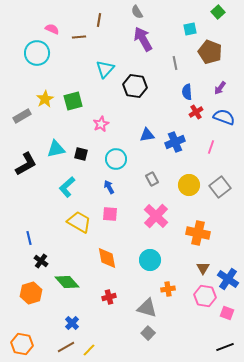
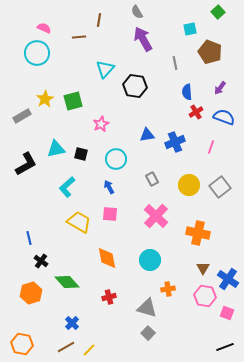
pink semicircle at (52, 29): moved 8 px left, 1 px up
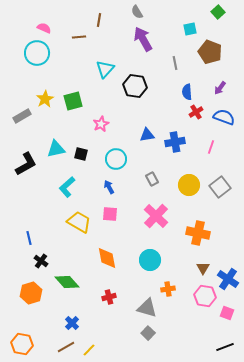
blue cross at (175, 142): rotated 12 degrees clockwise
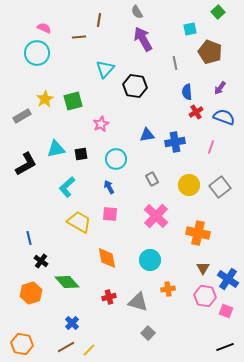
black square at (81, 154): rotated 24 degrees counterclockwise
gray triangle at (147, 308): moved 9 px left, 6 px up
pink square at (227, 313): moved 1 px left, 2 px up
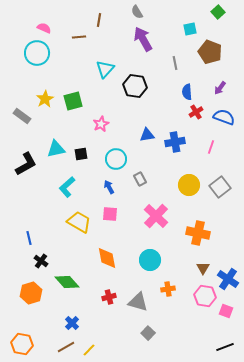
gray rectangle at (22, 116): rotated 66 degrees clockwise
gray rectangle at (152, 179): moved 12 px left
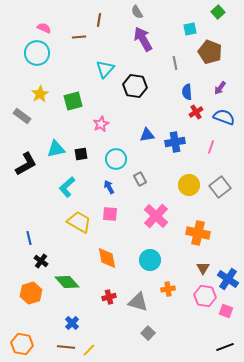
yellow star at (45, 99): moved 5 px left, 5 px up
brown line at (66, 347): rotated 36 degrees clockwise
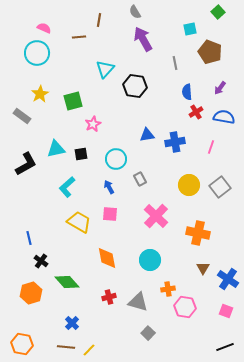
gray semicircle at (137, 12): moved 2 px left
blue semicircle at (224, 117): rotated 10 degrees counterclockwise
pink star at (101, 124): moved 8 px left
pink hexagon at (205, 296): moved 20 px left, 11 px down
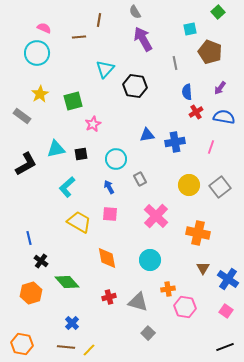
pink square at (226, 311): rotated 16 degrees clockwise
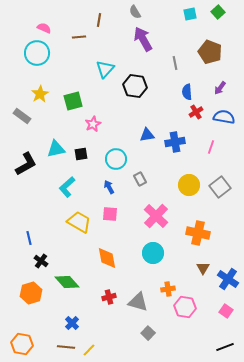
cyan square at (190, 29): moved 15 px up
cyan circle at (150, 260): moved 3 px right, 7 px up
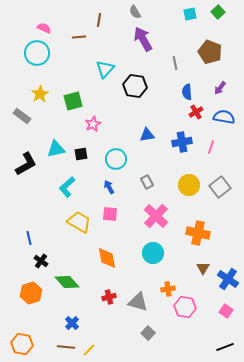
blue cross at (175, 142): moved 7 px right
gray rectangle at (140, 179): moved 7 px right, 3 px down
